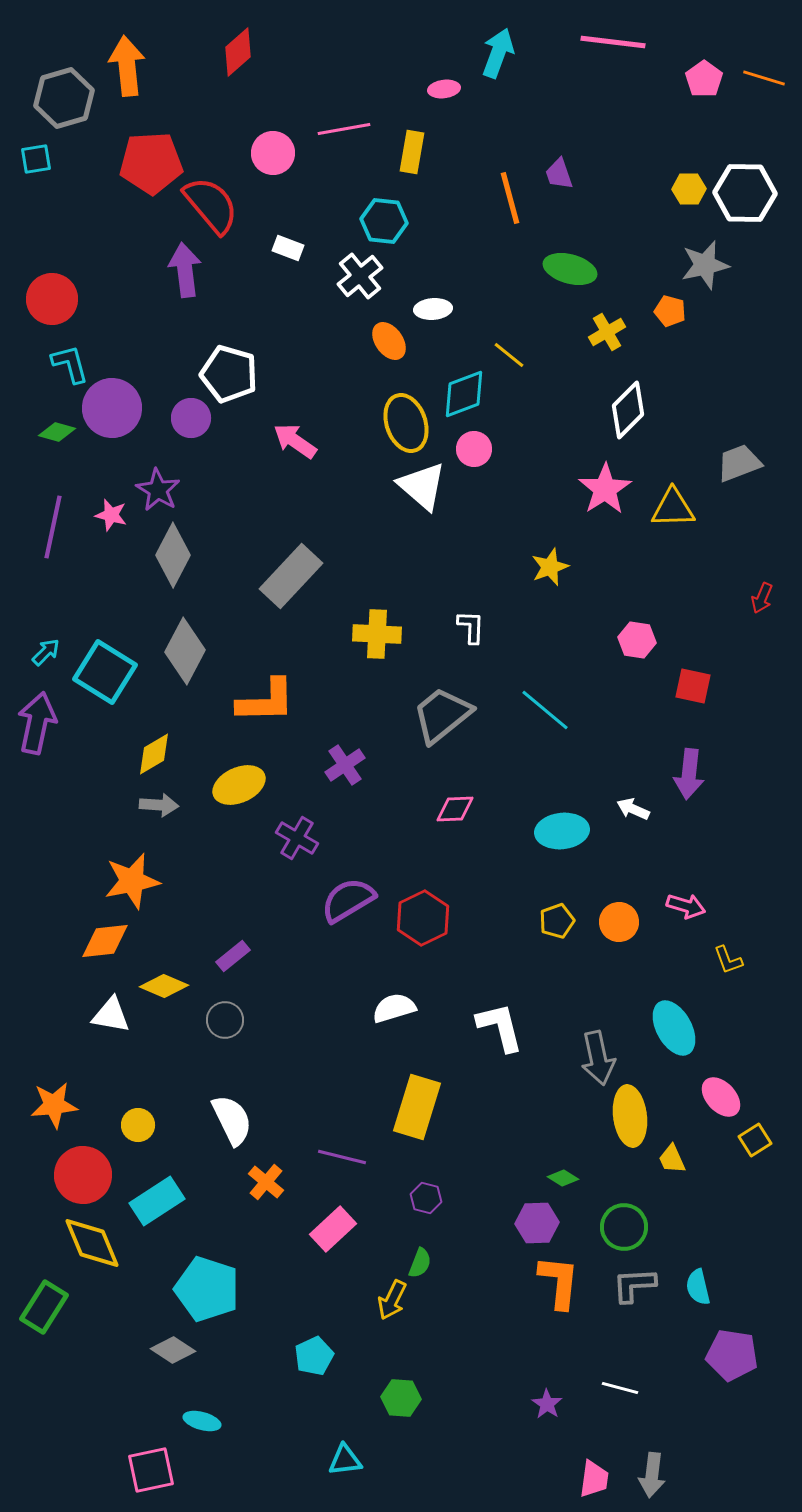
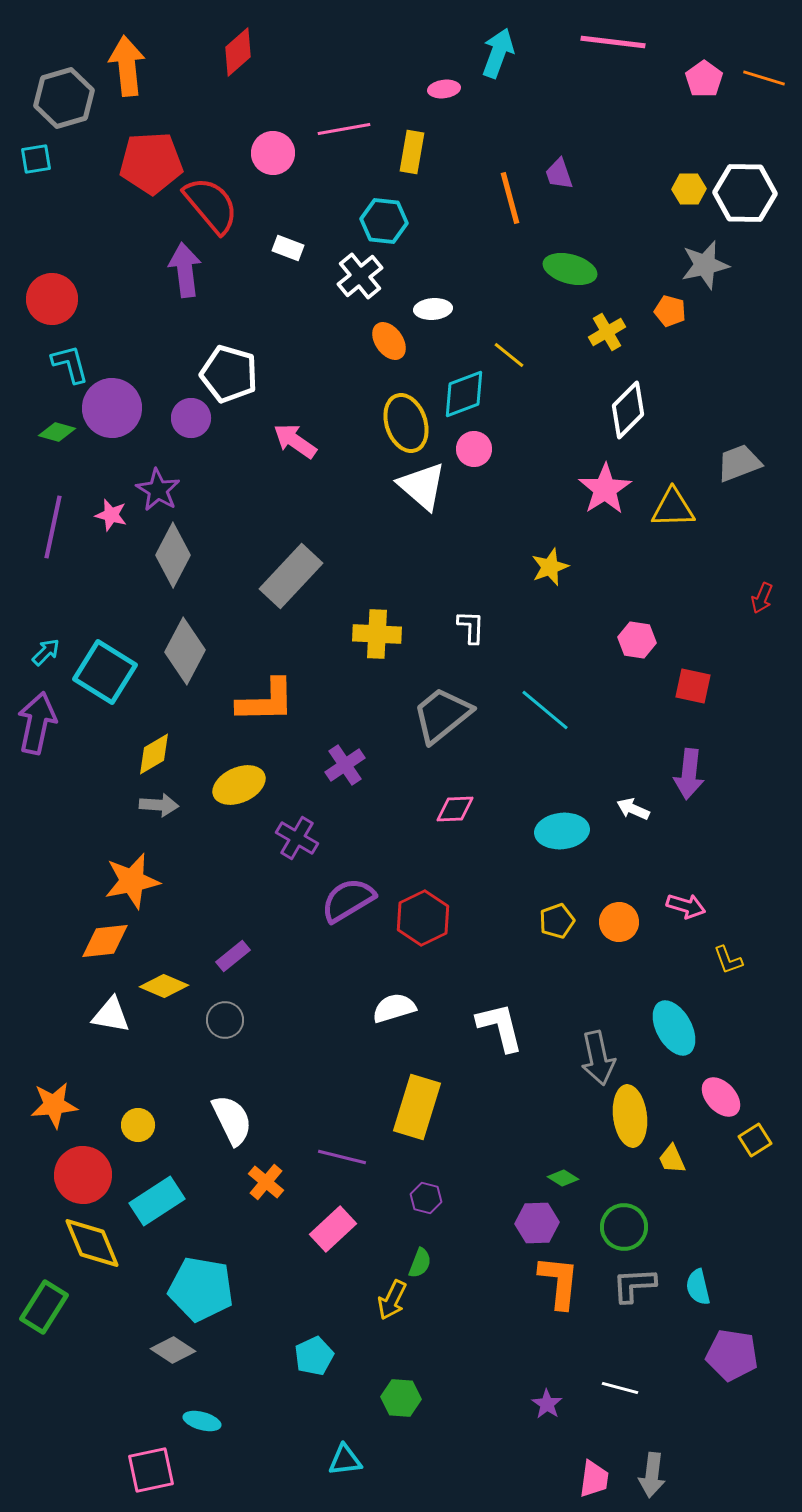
cyan pentagon at (207, 1289): moved 6 px left; rotated 8 degrees counterclockwise
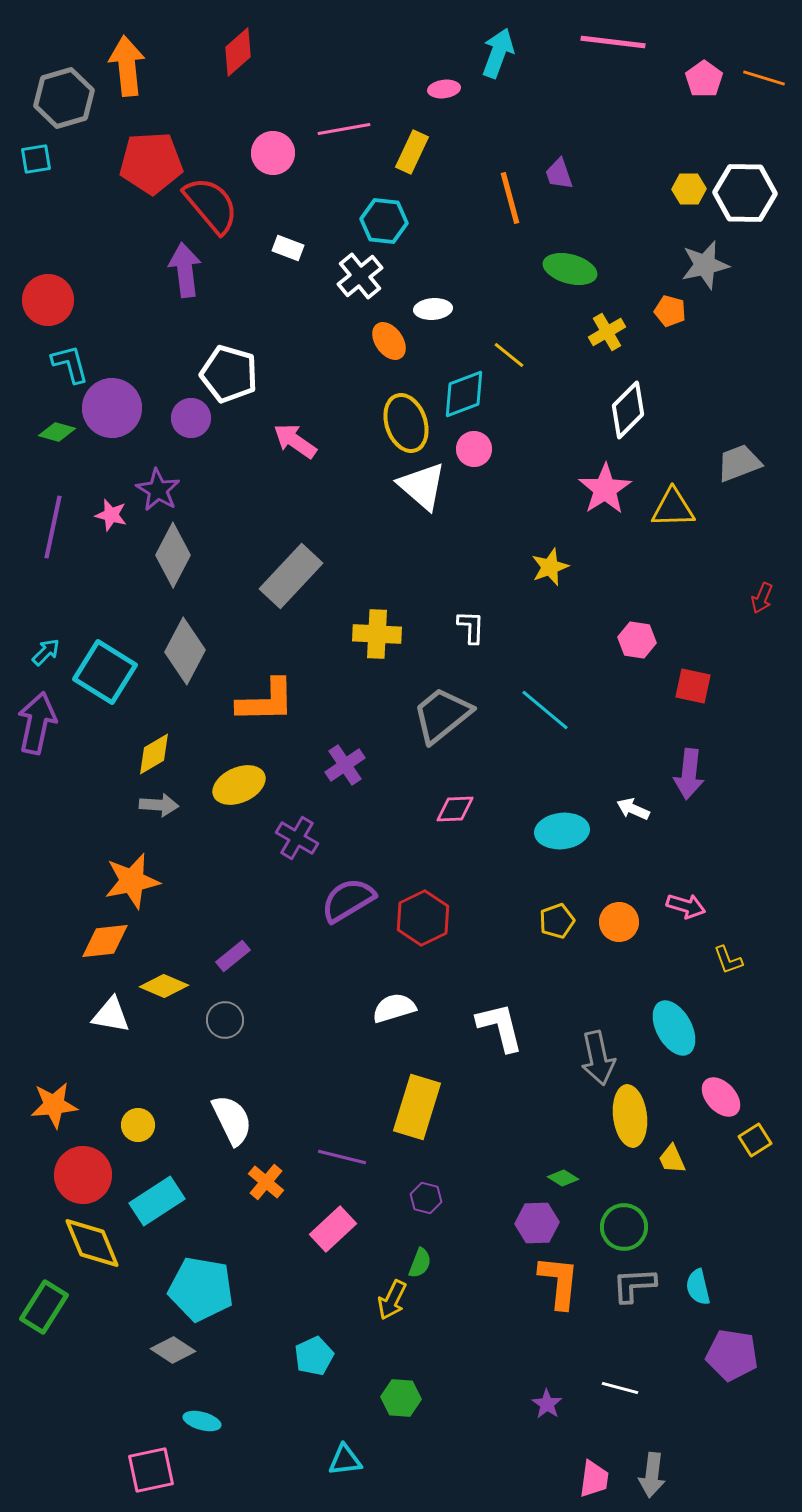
yellow rectangle at (412, 152): rotated 15 degrees clockwise
red circle at (52, 299): moved 4 px left, 1 px down
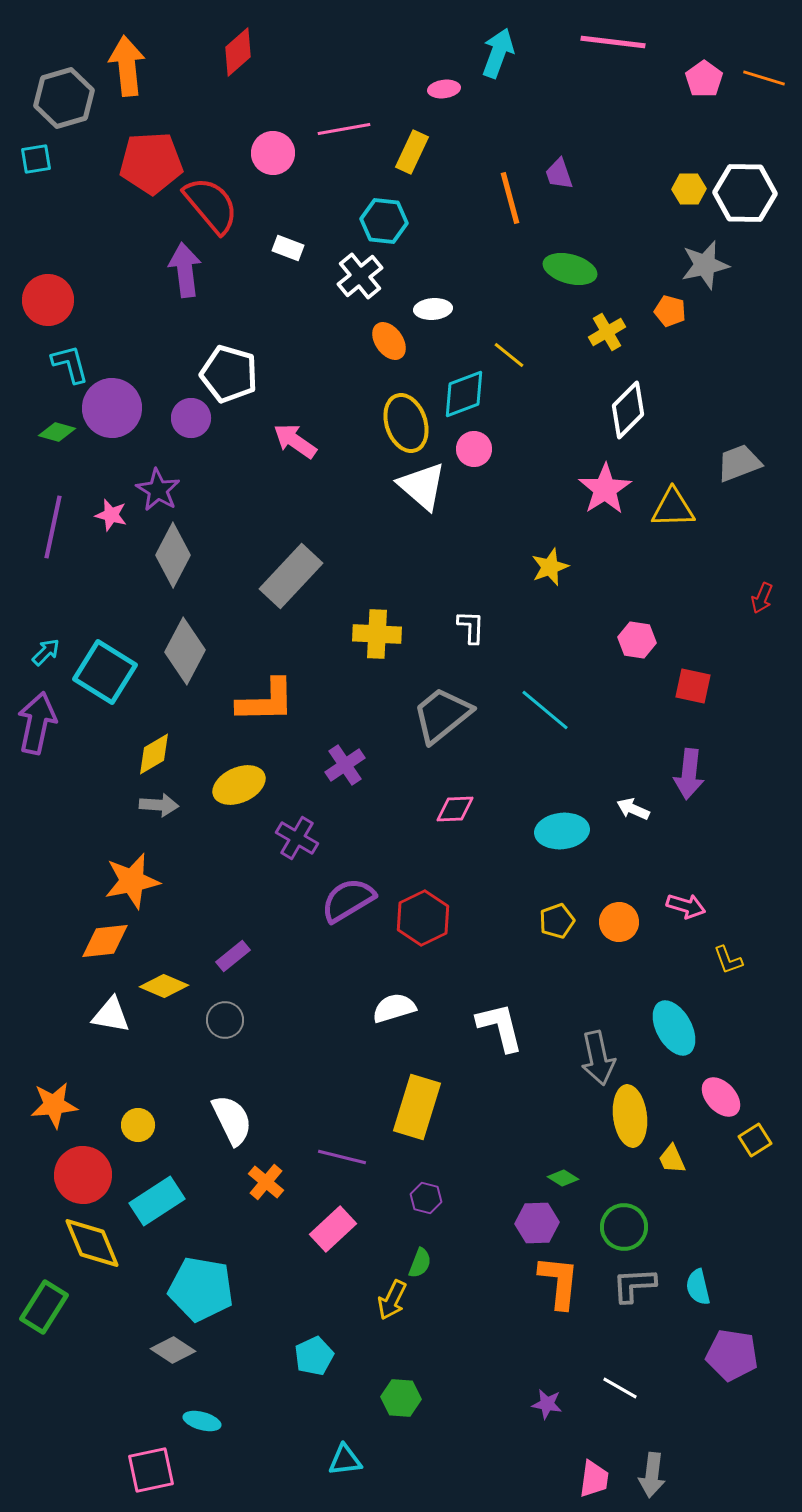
white line at (620, 1388): rotated 15 degrees clockwise
purple star at (547, 1404): rotated 24 degrees counterclockwise
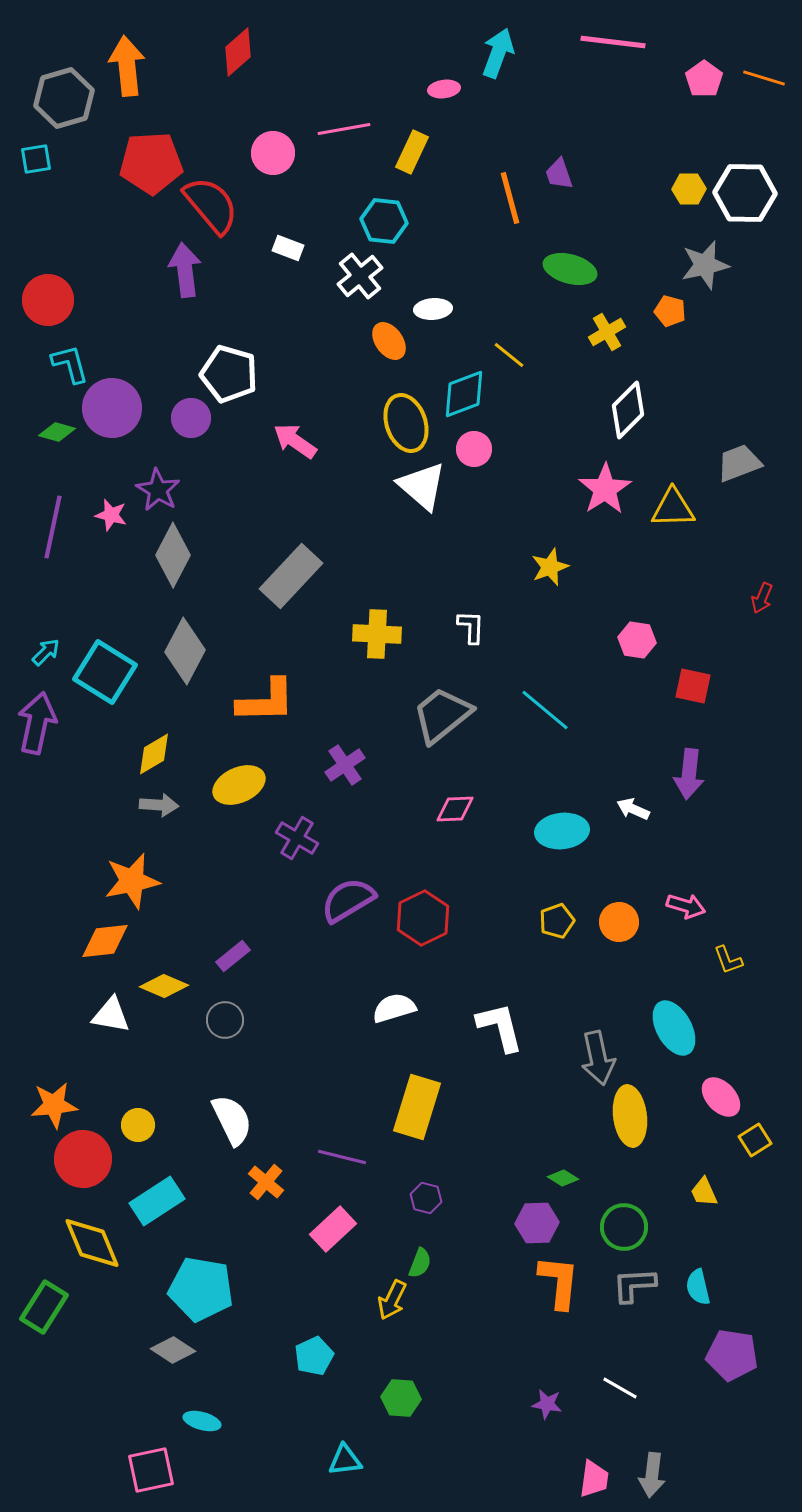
yellow trapezoid at (672, 1159): moved 32 px right, 33 px down
red circle at (83, 1175): moved 16 px up
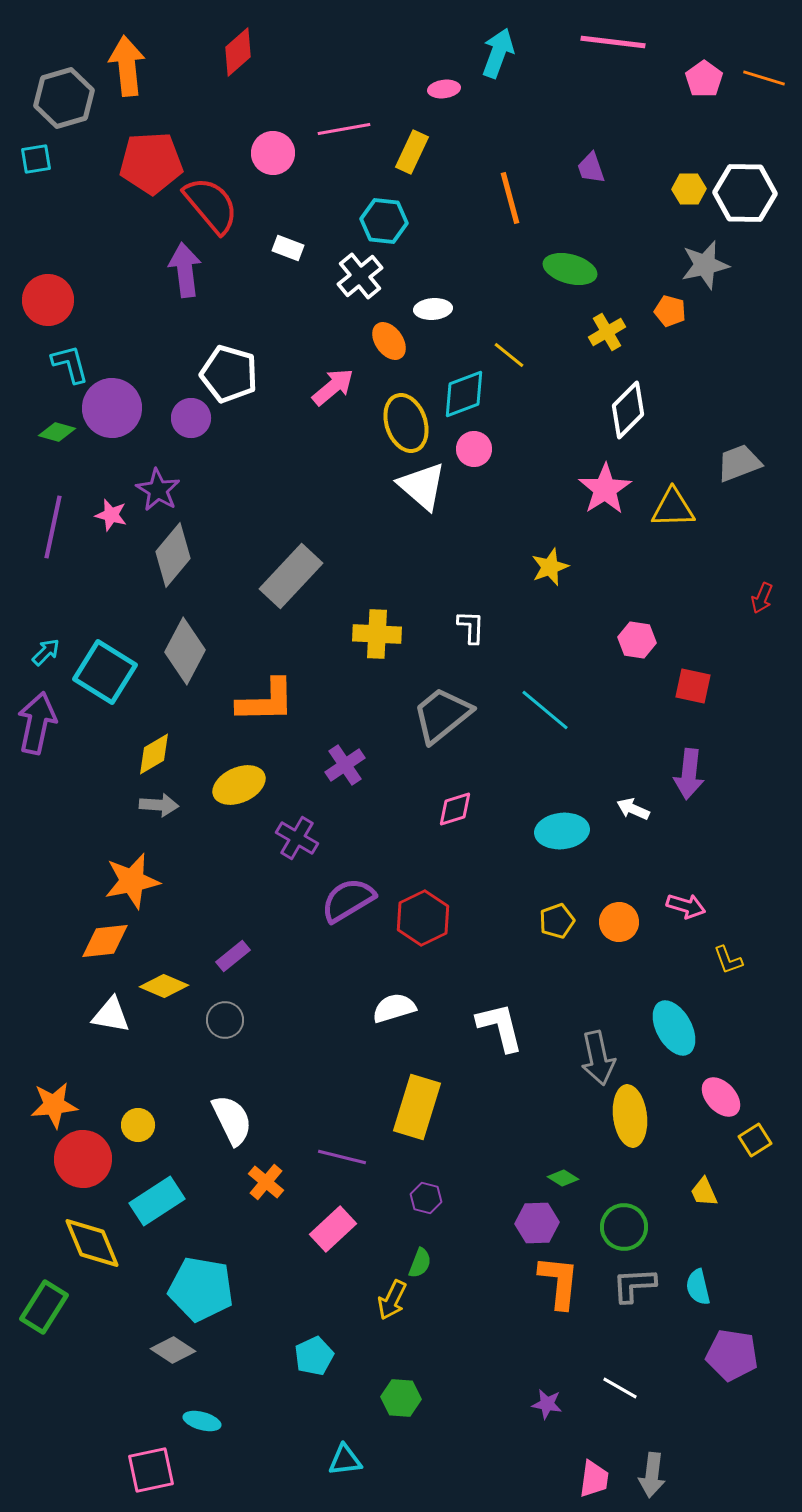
purple trapezoid at (559, 174): moved 32 px right, 6 px up
pink arrow at (295, 441): moved 38 px right, 54 px up; rotated 105 degrees clockwise
gray diamond at (173, 555): rotated 12 degrees clockwise
pink diamond at (455, 809): rotated 15 degrees counterclockwise
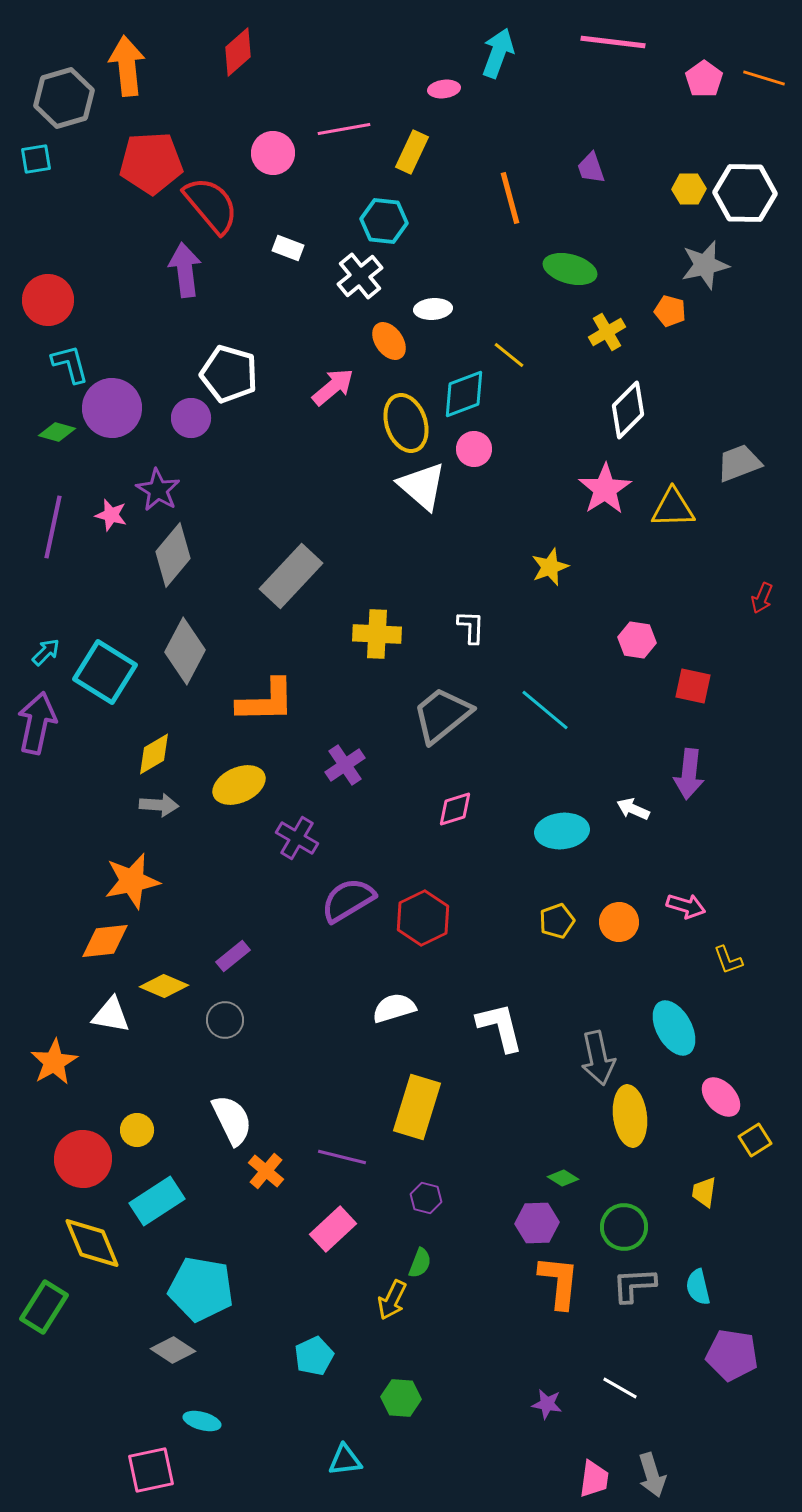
orange star at (54, 1105): moved 43 px up; rotated 24 degrees counterclockwise
yellow circle at (138, 1125): moved 1 px left, 5 px down
orange cross at (266, 1182): moved 11 px up
yellow trapezoid at (704, 1192): rotated 32 degrees clockwise
gray arrow at (652, 1475): rotated 24 degrees counterclockwise
